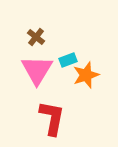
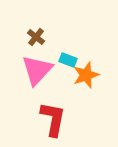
cyan rectangle: rotated 42 degrees clockwise
pink triangle: rotated 12 degrees clockwise
red L-shape: moved 1 px right, 1 px down
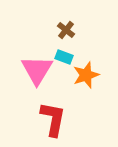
brown cross: moved 30 px right, 7 px up
cyan rectangle: moved 4 px left, 3 px up
pink triangle: rotated 12 degrees counterclockwise
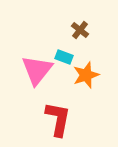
brown cross: moved 14 px right
pink triangle: rotated 8 degrees clockwise
red L-shape: moved 5 px right
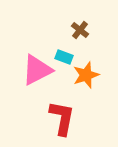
pink triangle: rotated 24 degrees clockwise
red L-shape: moved 4 px right, 1 px up
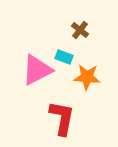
orange star: moved 1 px right, 2 px down; rotated 24 degrees clockwise
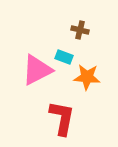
brown cross: rotated 24 degrees counterclockwise
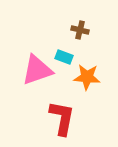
pink triangle: rotated 8 degrees clockwise
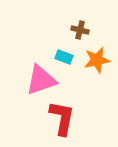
pink triangle: moved 4 px right, 10 px down
orange star: moved 10 px right, 17 px up; rotated 16 degrees counterclockwise
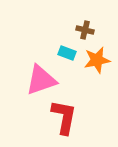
brown cross: moved 5 px right
cyan rectangle: moved 3 px right, 4 px up
red L-shape: moved 2 px right, 1 px up
